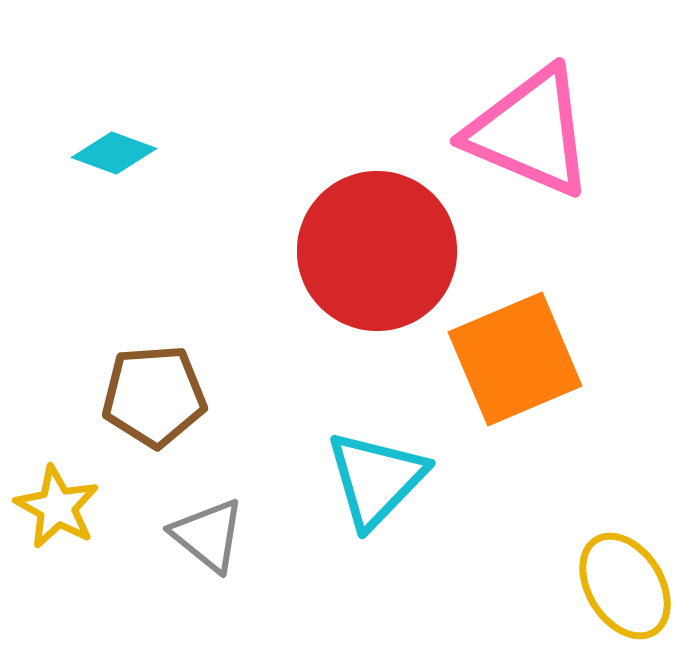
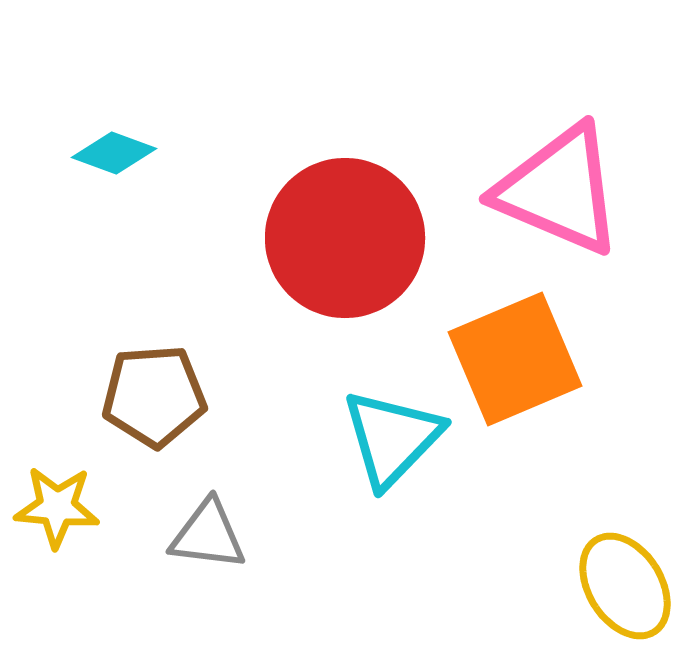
pink triangle: moved 29 px right, 58 px down
red circle: moved 32 px left, 13 px up
cyan triangle: moved 16 px right, 41 px up
yellow star: rotated 24 degrees counterclockwise
gray triangle: rotated 32 degrees counterclockwise
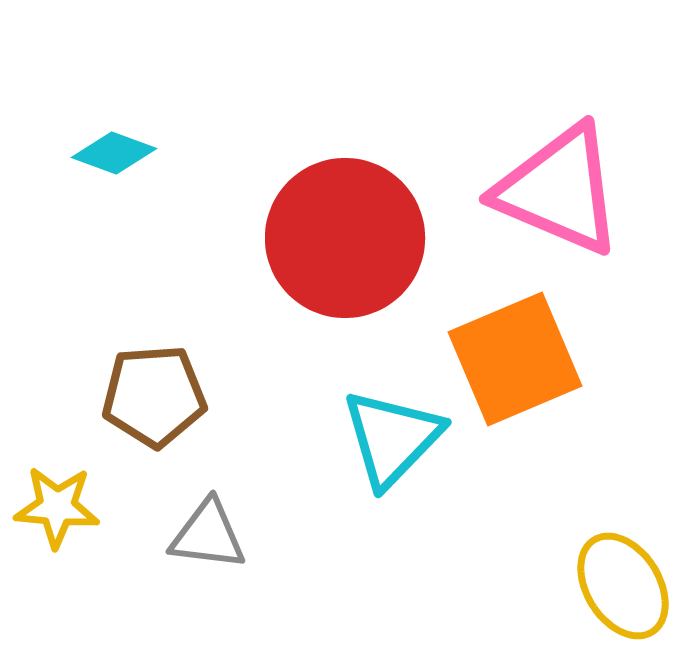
yellow ellipse: moved 2 px left
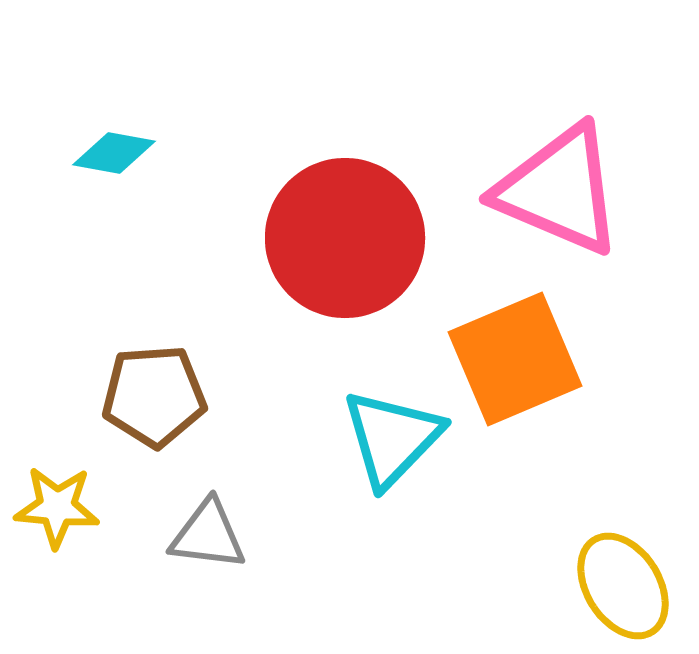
cyan diamond: rotated 10 degrees counterclockwise
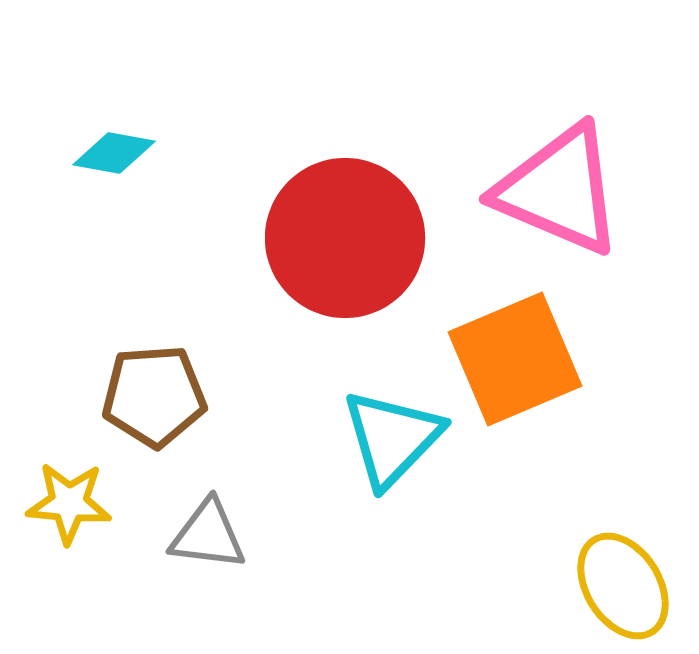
yellow star: moved 12 px right, 4 px up
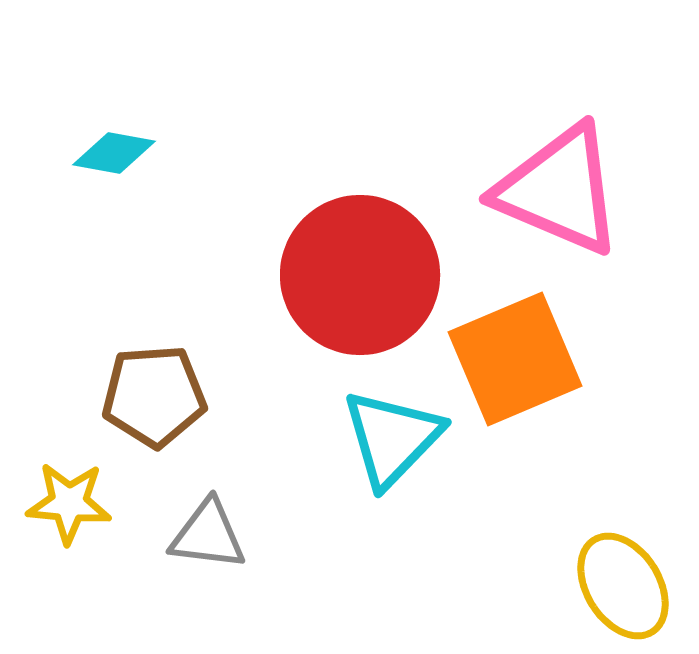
red circle: moved 15 px right, 37 px down
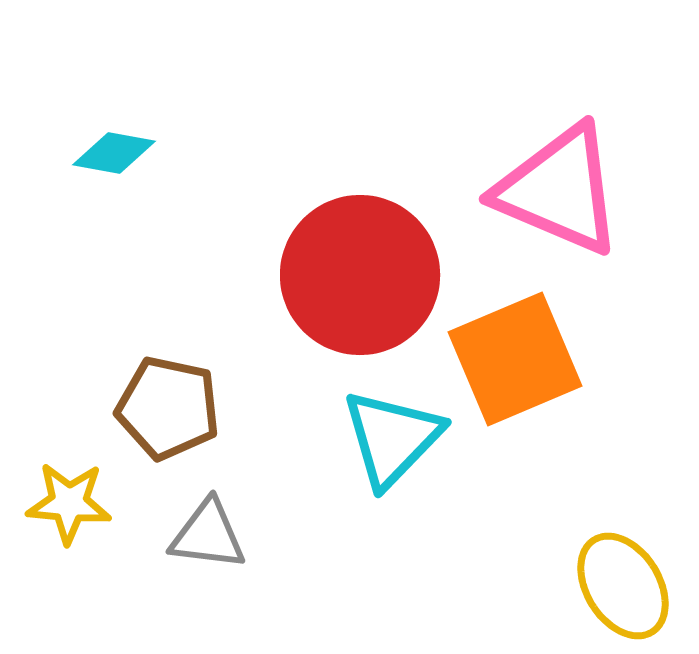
brown pentagon: moved 14 px right, 12 px down; rotated 16 degrees clockwise
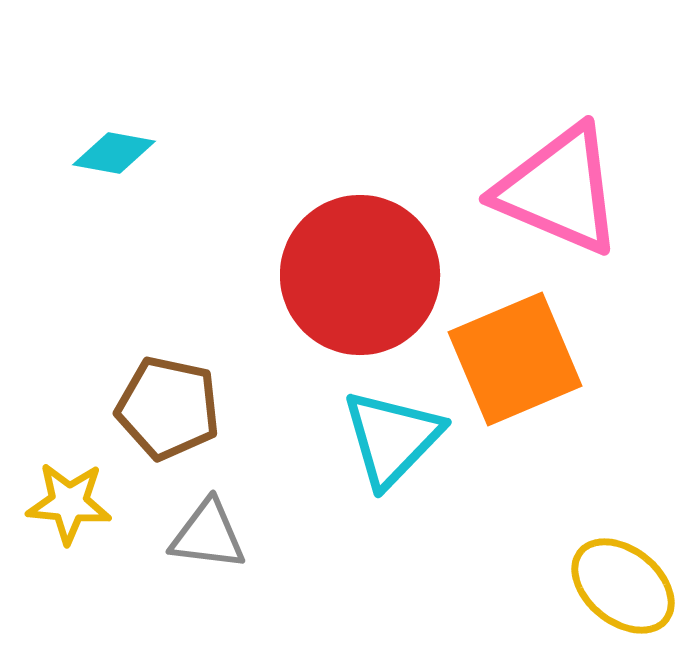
yellow ellipse: rotated 19 degrees counterclockwise
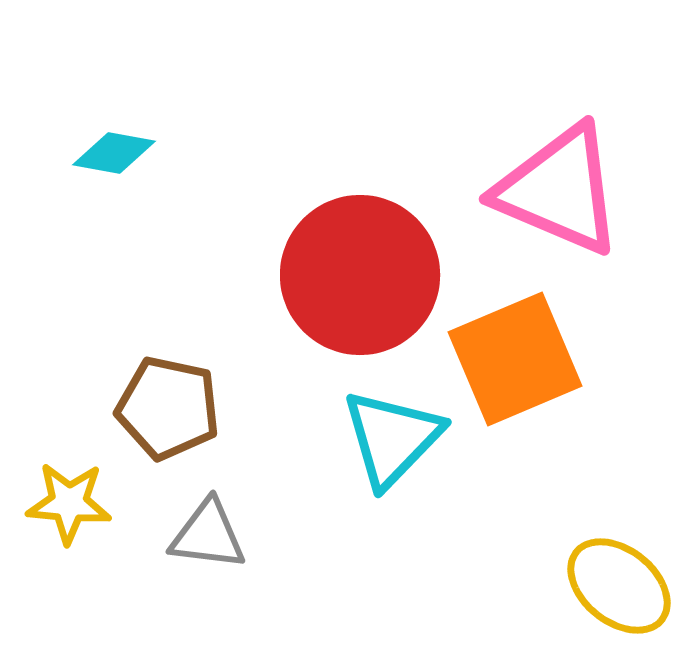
yellow ellipse: moved 4 px left
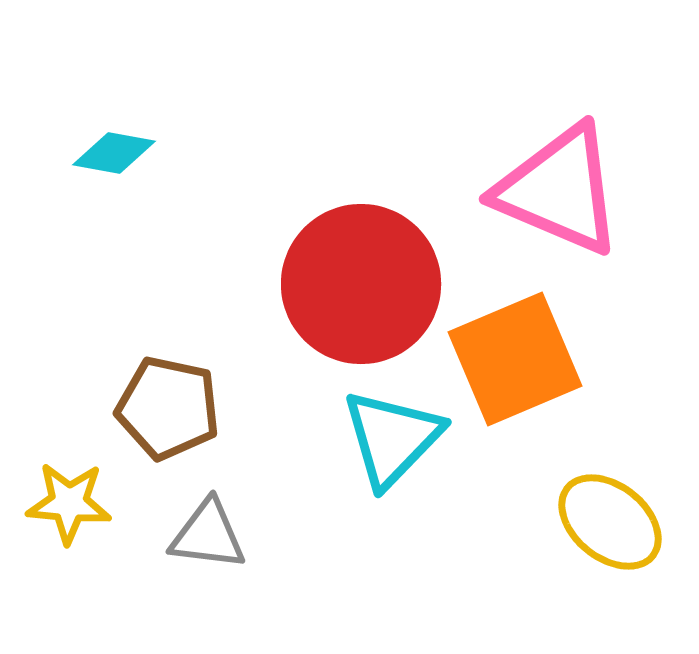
red circle: moved 1 px right, 9 px down
yellow ellipse: moved 9 px left, 64 px up
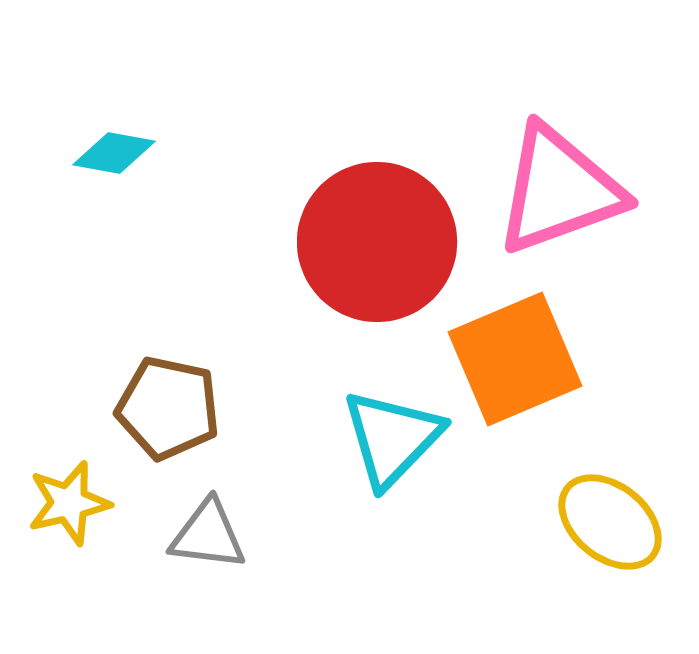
pink triangle: rotated 43 degrees counterclockwise
red circle: moved 16 px right, 42 px up
yellow star: rotated 18 degrees counterclockwise
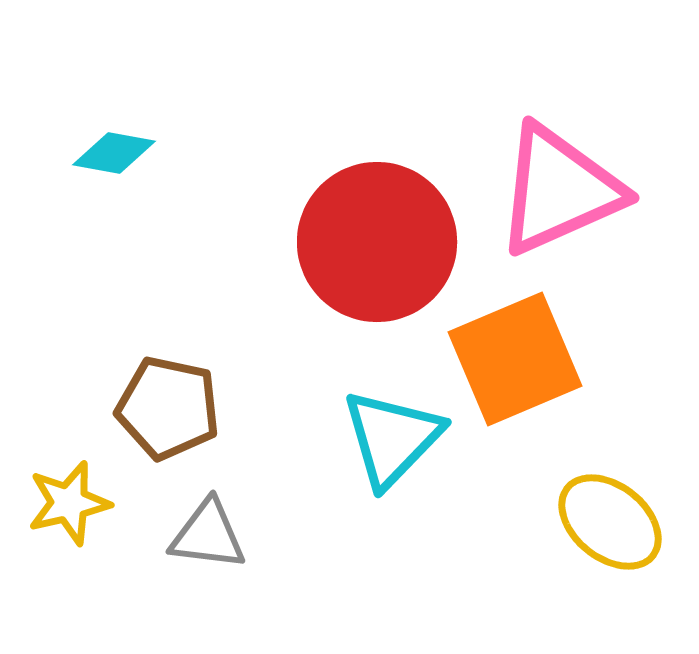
pink triangle: rotated 4 degrees counterclockwise
